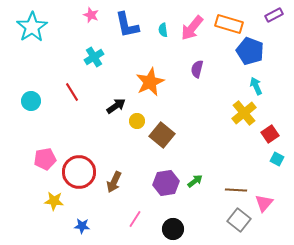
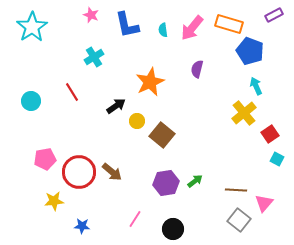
brown arrow: moved 2 px left, 10 px up; rotated 75 degrees counterclockwise
yellow star: rotated 12 degrees counterclockwise
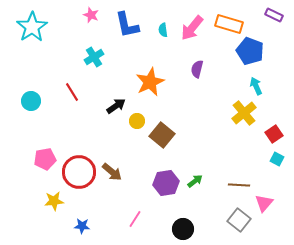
purple rectangle: rotated 54 degrees clockwise
red square: moved 4 px right
brown line: moved 3 px right, 5 px up
black circle: moved 10 px right
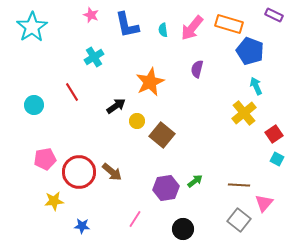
cyan circle: moved 3 px right, 4 px down
purple hexagon: moved 5 px down
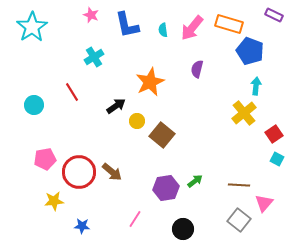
cyan arrow: rotated 30 degrees clockwise
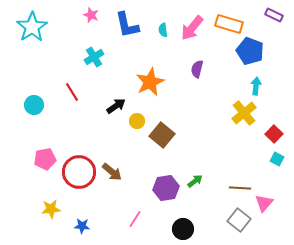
red square: rotated 12 degrees counterclockwise
brown line: moved 1 px right, 3 px down
yellow star: moved 3 px left, 8 px down
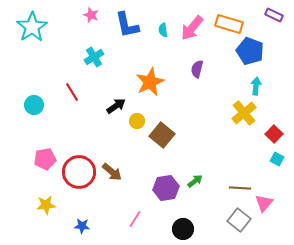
yellow star: moved 5 px left, 4 px up
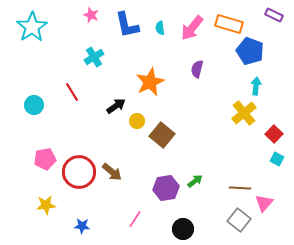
cyan semicircle: moved 3 px left, 2 px up
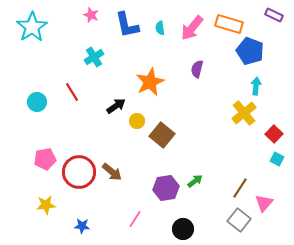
cyan circle: moved 3 px right, 3 px up
brown line: rotated 60 degrees counterclockwise
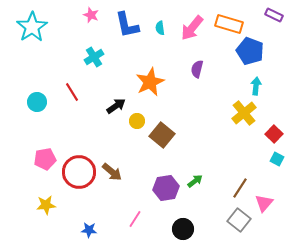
blue star: moved 7 px right, 4 px down
